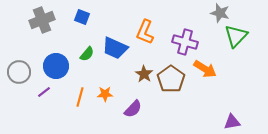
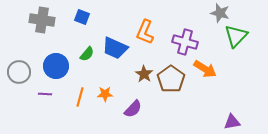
gray cross: rotated 30 degrees clockwise
purple line: moved 1 px right, 2 px down; rotated 40 degrees clockwise
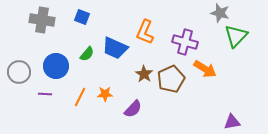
brown pentagon: rotated 12 degrees clockwise
orange line: rotated 12 degrees clockwise
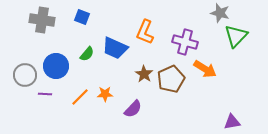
gray circle: moved 6 px right, 3 px down
orange line: rotated 18 degrees clockwise
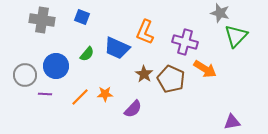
blue trapezoid: moved 2 px right
brown pentagon: rotated 24 degrees counterclockwise
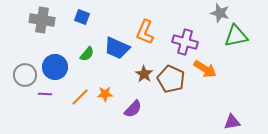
green triangle: rotated 35 degrees clockwise
blue circle: moved 1 px left, 1 px down
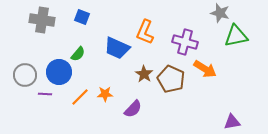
green semicircle: moved 9 px left
blue circle: moved 4 px right, 5 px down
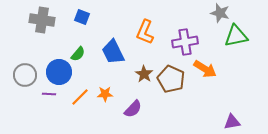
purple cross: rotated 25 degrees counterclockwise
blue trapezoid: moved 4 px left, 4 px down; rotated 40 degrees clockwise
purple line: moved 4 px right
